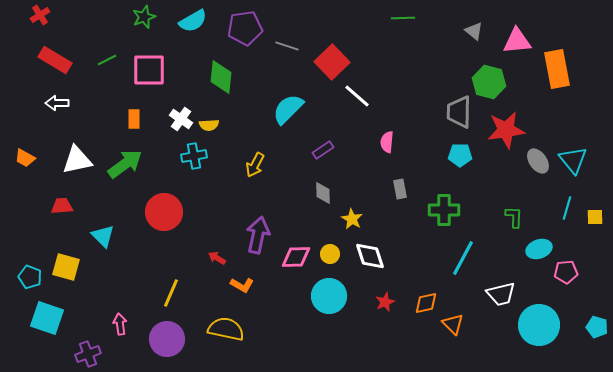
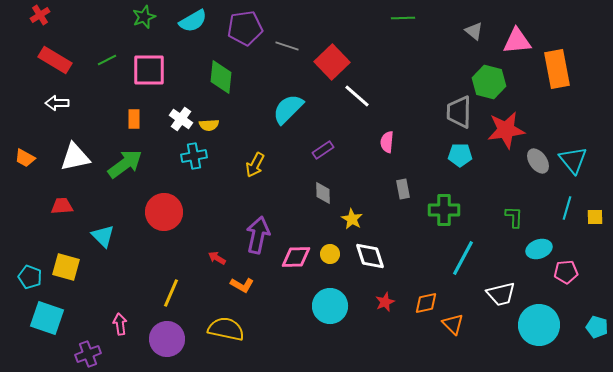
white triangle at (77, 160): moved 2 px left, 3 px up
gray rectangle at (400, 189): moved 3 px right
cyan circle at (329, 296): moved 1 px right, 10 px down
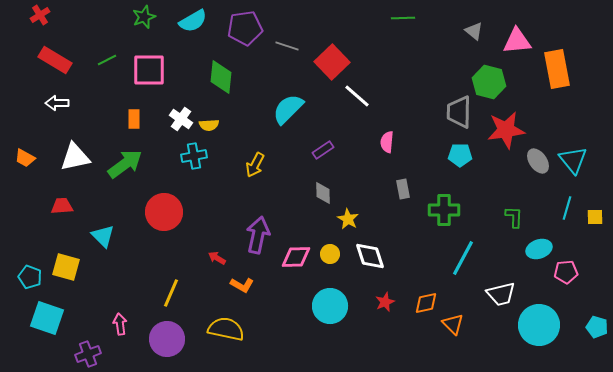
yellow star at (352, 219): moved 4 px left
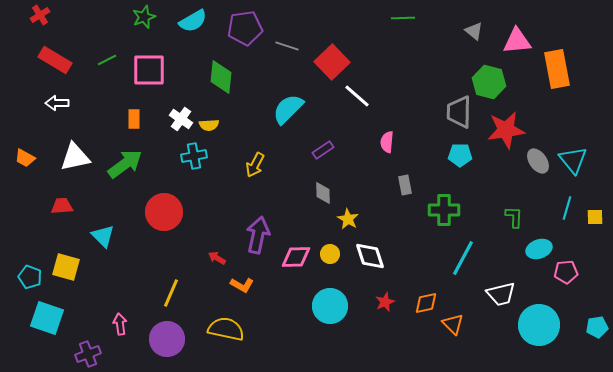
gray rectangle at (403, 189): moved 2 px right, 4 px up
cyan pentagon at (597, 327): rotated 25 degrees counterclockwise
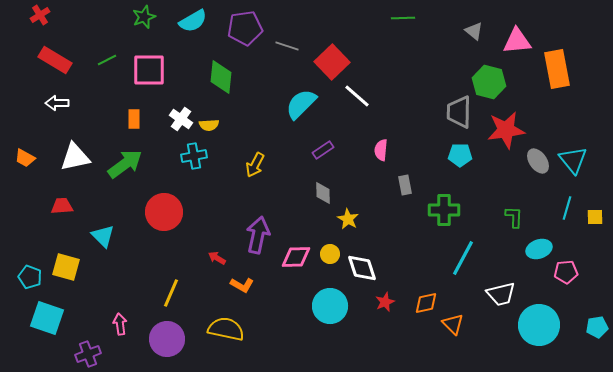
cyan semicircle at (288, 109): moved 13 px right, 5 px up
pink semicircle at (387, 142): moved 6 px left, 8 px down
white diamond at (370, 256): moved 8 px left, 12 px down
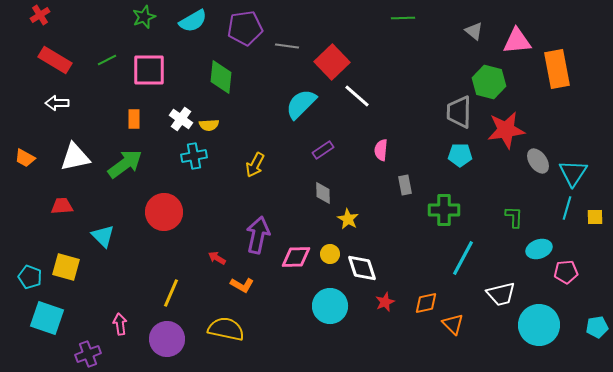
gray line at (287, 46): rotated 10 degrees counterclockwise
cyan triangle at (573, 160): moved 13 px down; rotated 12 degrees clockwise
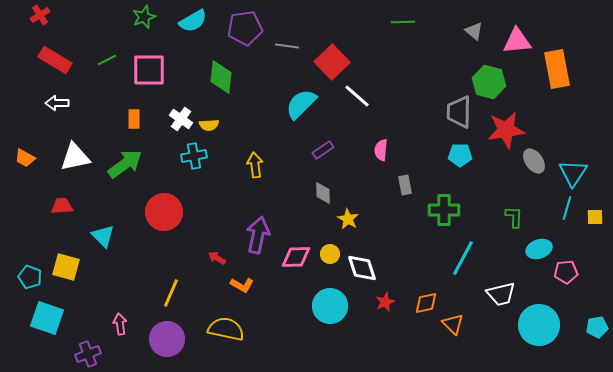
green line at (403, 18): moved 4 px down
gray ellipse at (538, 161): moved 4 px left
yellow arrow at (255, 165): rotated 145 degrees clockwise
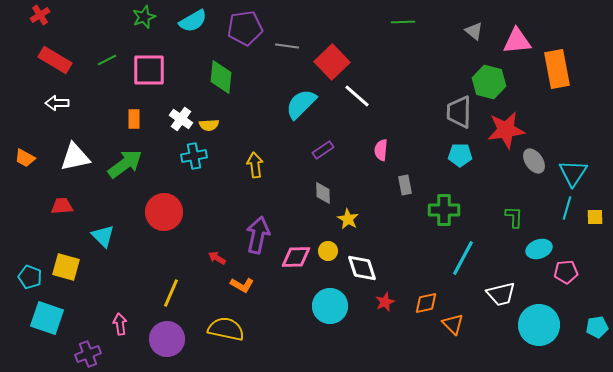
yellow circle at (330, 254): moved 2 px left, 3 px up
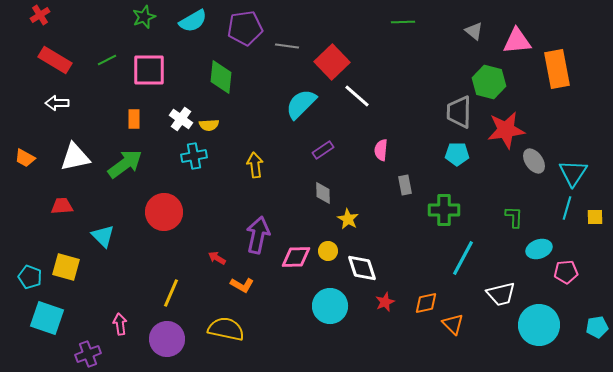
cyan pentagon at (460, 155): moved 3 px left, 1 px up
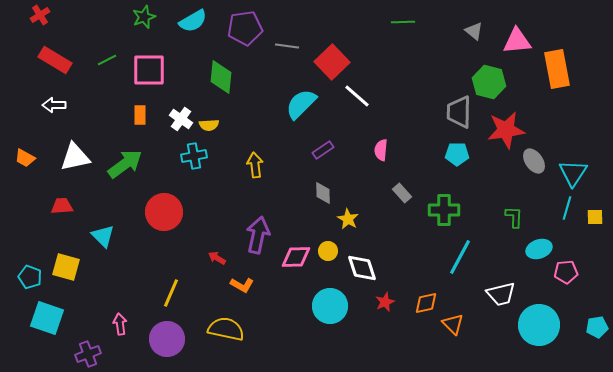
white arrow at (57, 103): moved 3 px left, 2 px down
orange rectangle at (134, 119): moved 6 px right, 4 px up
gray rectangle at (405, 185): moved 3 px left, 8 px down; rotated 30 degrees counterclockwise
cyan line at (463, 258): moved 3 px left, 1 px up
